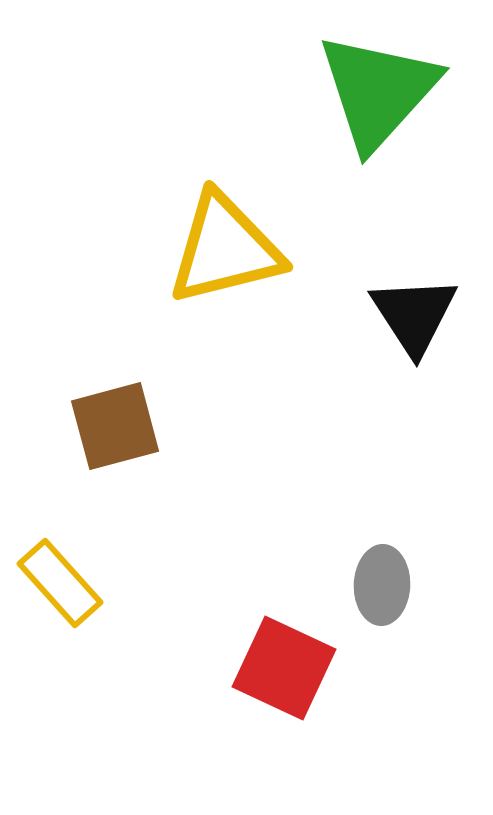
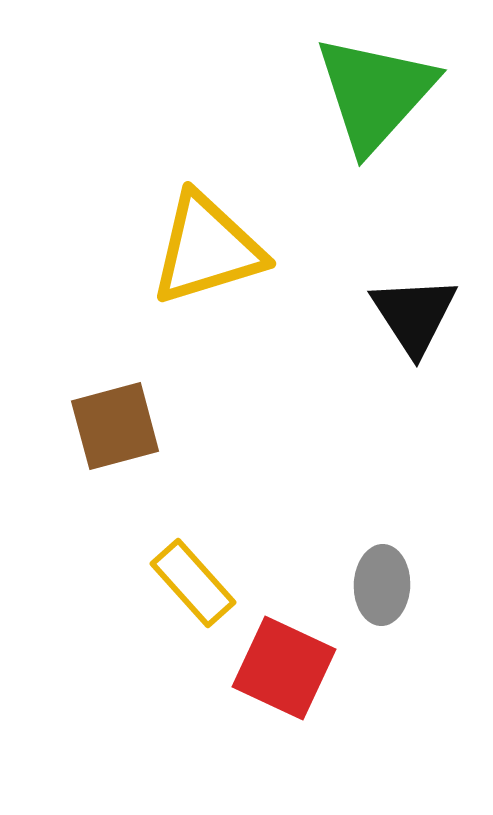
green triangle: moved 3 px left, 2 px down
yellow triangle: moved 18 px left; rotated 3 degrees counterclockwise
yellow rectangle: moved 133 px right
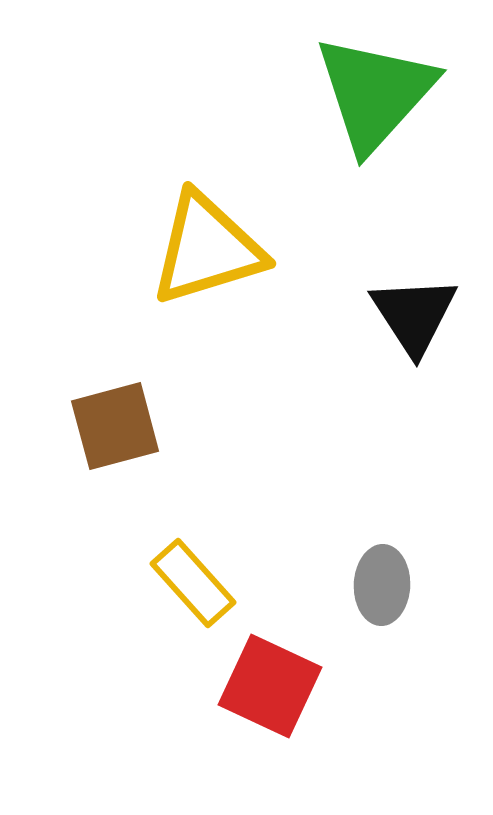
red square: moved 14 px left, 18 px down
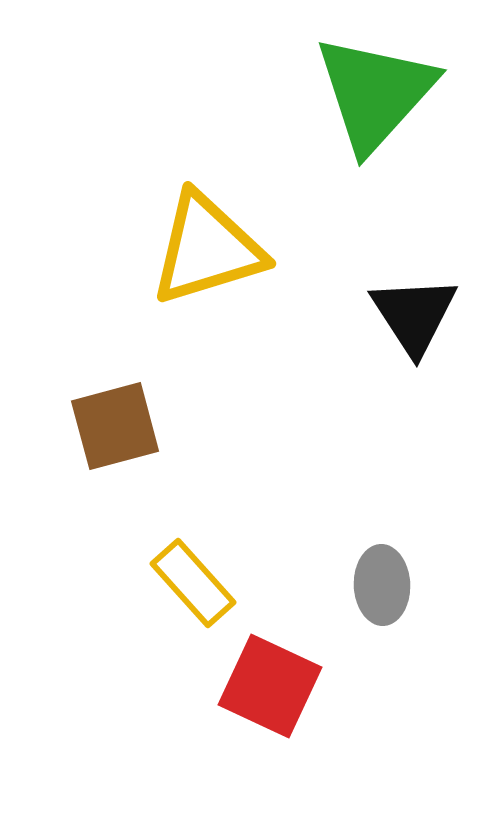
gray ellipse: rotated 4 degrees counterclockwise
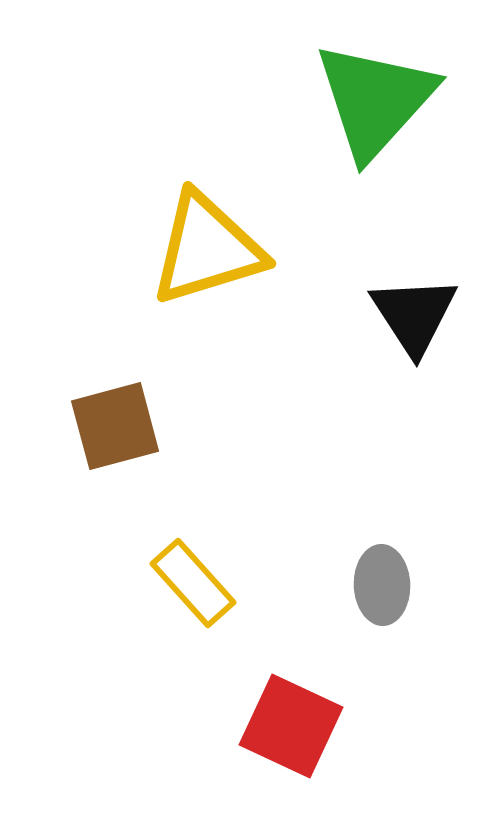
green triangle: moved 7 px down
red square: moved 21 px right, 40 px down
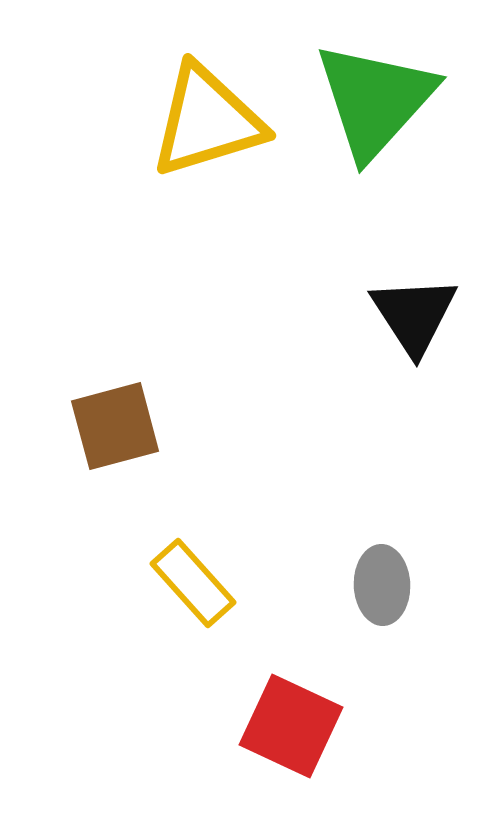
yellow triangle: moved 128 px up
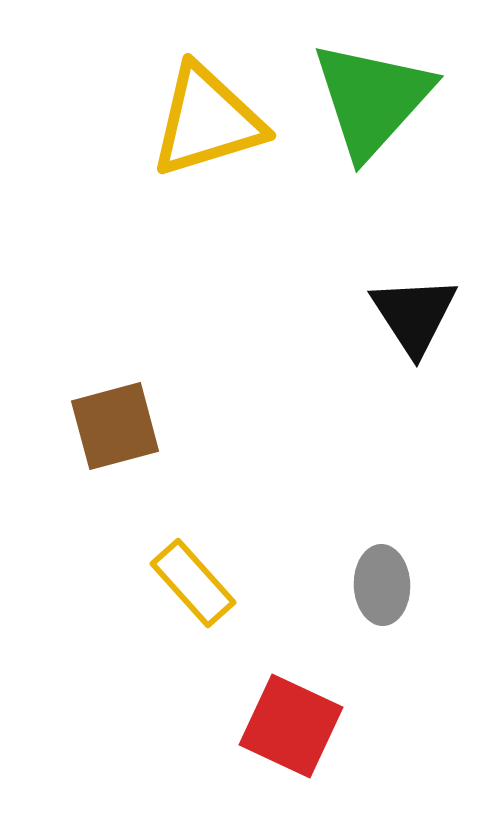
green triangle: moved 3 px left, 1 px up
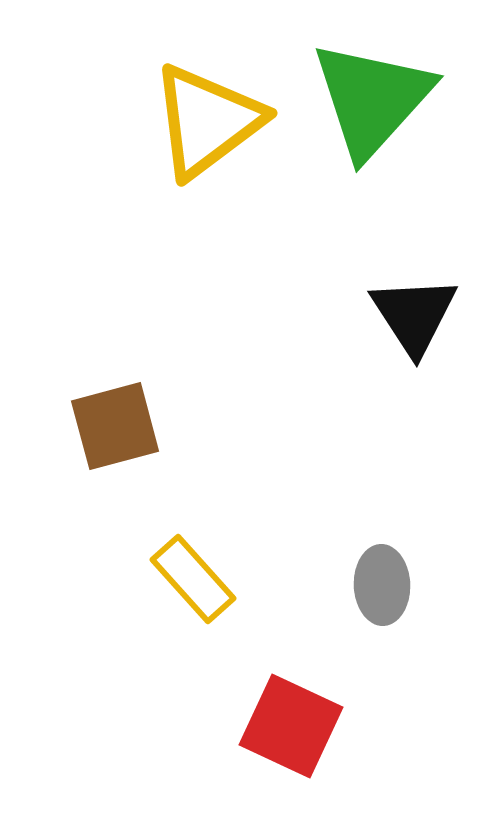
yellow triangle: rotated 20 degrees counterclockwise
yellow rectangle: moved 4 px up
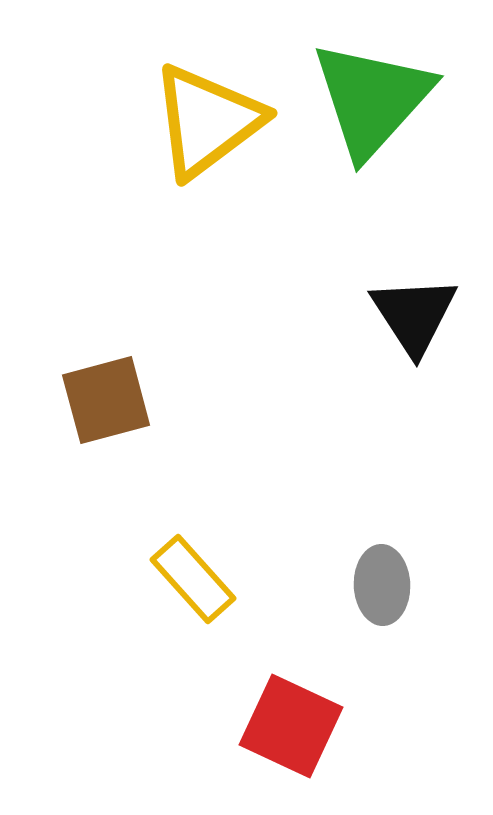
brown square: moved 9 px left, 26 px up
